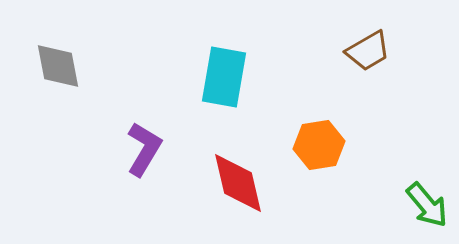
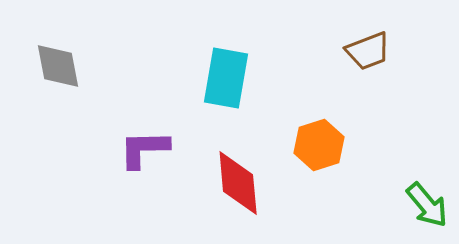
brown trapezoid: rotated 9 degrees clockwise
cyan rectangle: moved 2 px right, 1 px down
orange hexagon: rotated 9 degrees counterclockwise
purple L-shape: rotated 122 degrees counterclockwise
red diamond: rotated 8 degrees clockwise
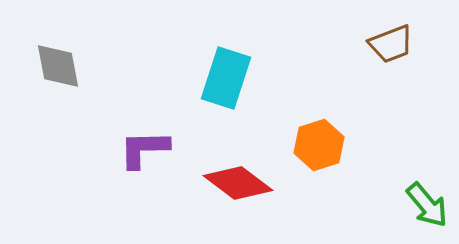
brown trapezoid: moved 23 px right, 7 px up
cyan rectangle: rotated 8 degrees clockwise
red diamond: rotated 48 degrees counterclockwise
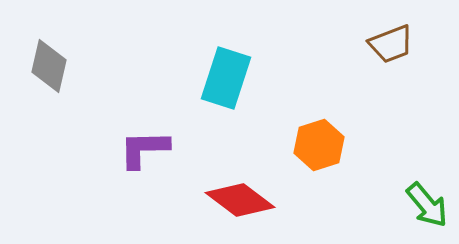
gray diamond: moved 9 px left; rotated 24 degrees clockwise
red diamond: moved 2 px right, 17 px down
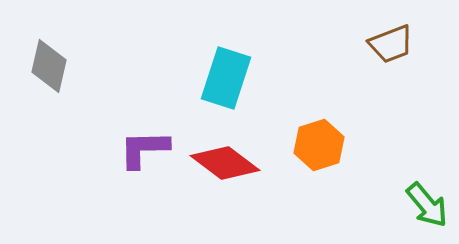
red diamond: moved 15 px left, 37 px up
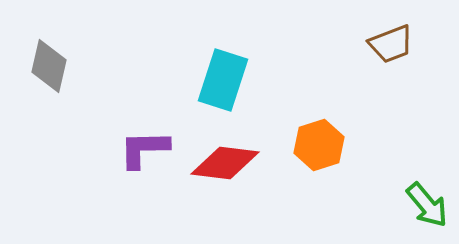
cyan rectangle: moved 3 px left, 2 px down
red diamond: rotated 30 degrees counterclockwise
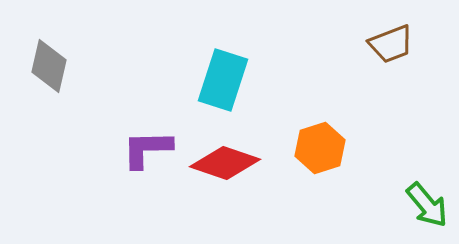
orange hexagon: moved 1 px right, 3 px down
purple L-shape: moved 3 px right
red diamond: rotated 12 degrees clockwise
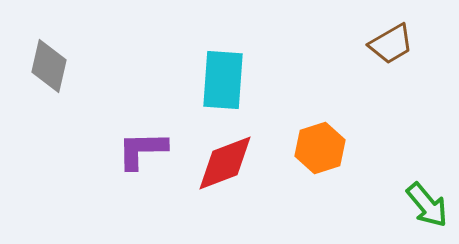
brown trapezoid: rotated 9 degrees counterclockwise
cyan rectangle: rotated 14 degrees counterclockwise
purple L-shape: moved 5 px left, 1 px down
red diamond: rotated 40 degrees counterclockwise
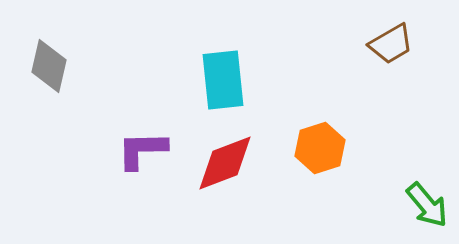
cyan rectangle: rotated 10 degrees counterclockwise
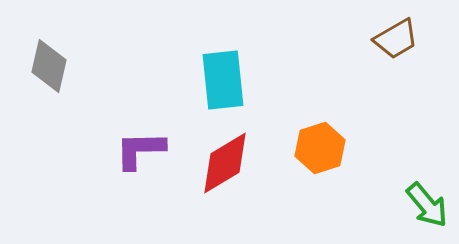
brown trapezoid: moved 5 px right, 5 px up
purple L-shape: moved 2 px left
red diamond: rotated 10 degrees counterclockwise
